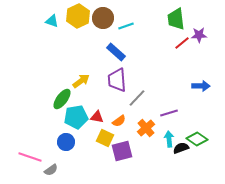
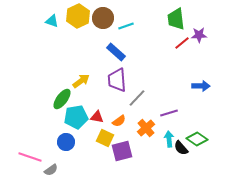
black semicircle: rotated 112 degrees counterclockwise
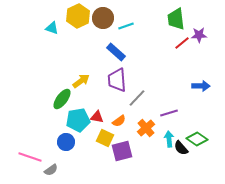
cyan triangle: moved 7 px down
cyan pentagon: moved 2 px right, 3 px down
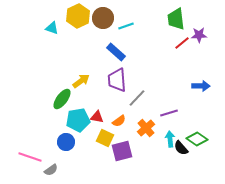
cyan arrow: moved 1 px right
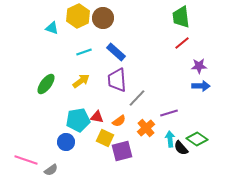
green trapezoid: moved 5 px right, 2 px up
cyan line: moved 42 px left, 26 px down
purple star: moved 31 px down
green ellipse: moved 16 px left, 15 px up
pink line: moved 4 px left, 3 px down
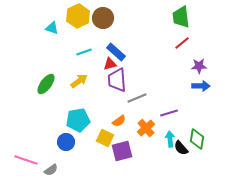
yellow arrow: moved 2 px left
gray line: rotated 24 degrees clockwise
red triangle: moved 13 px right, 53 px up; rotated 24 degrees counterclockwise
green diamond: rotated 65 degrees clockwise
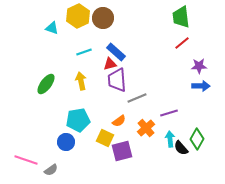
yellow arrow: moved 2 px right; rotated 66 degrees counterclockwise
green diamond: rotated 20 degrees clockwise
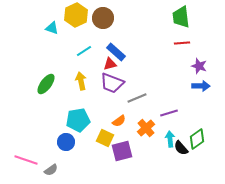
yellow hexagon: moved 2 px left, 1 px up
red line: rotated 35 degrees clockwise
cyan line: moved 1 px up; rotated 14 degrees counterclockwise
purple star: rotated 21 degrees clockwise
purple trapezoid: moved 5 px left, 3 px down; rotated 65 degrees counterclockwise
green diamond: rotated 25 degrees clockwise
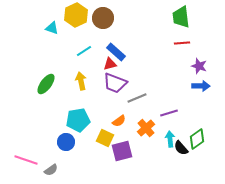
purple trapezoid: moved 3 px right
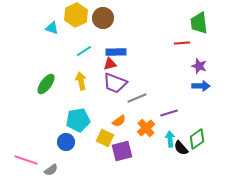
green trapezoid: moved 18 px right, 6 px down
blue rectangle: rotated 42 degrees counterclockwise
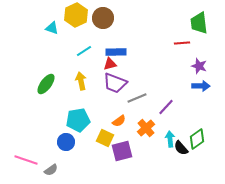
purple line: moved 3 px left, 6 px up; rotated 30 degrees counterclockwise
